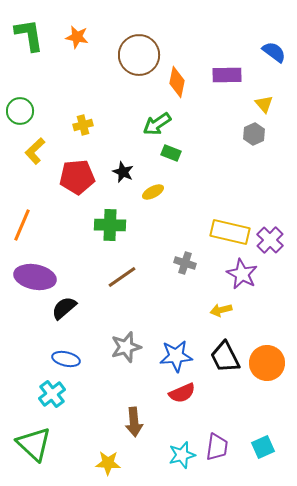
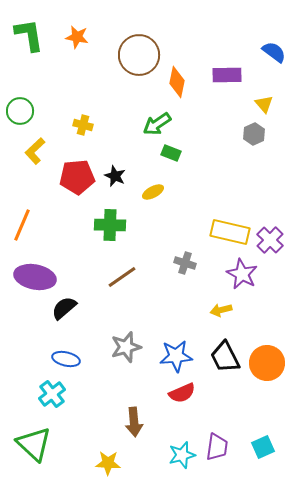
yellow cross: rotated 30 degrees clockwise
black star: moved 8 px left, 4 px down
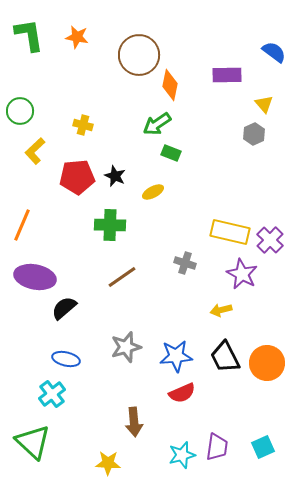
orange diamond: moved 7 px left, 3 px down
green triangle: moved 1 px left, 2 px up
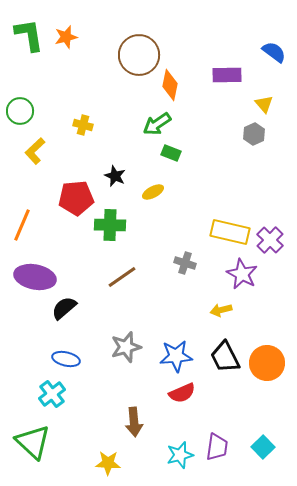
orange star: moved 11 px left; rotated 25 degrees counterclockwise
red pentagon: moved 1 px left, 21 px down
cyan square: rotated 20 degrees counterclockwise
cyan star: moved 2 px left
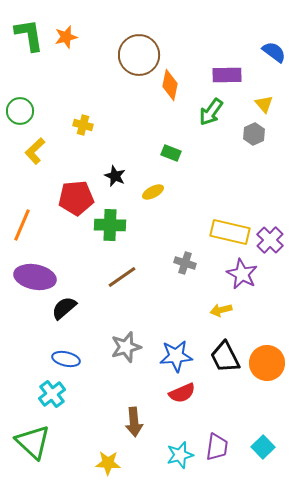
green arrow: moved 54 px right, 12 px up; rotated 20 degrees counterclockwise
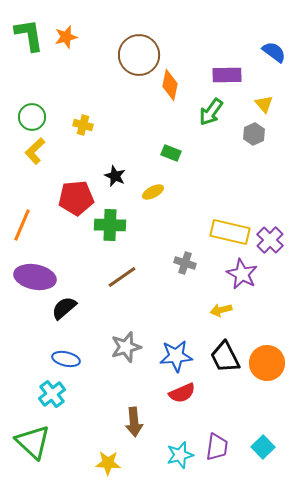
green circle: moved 12 px right, 6 px down
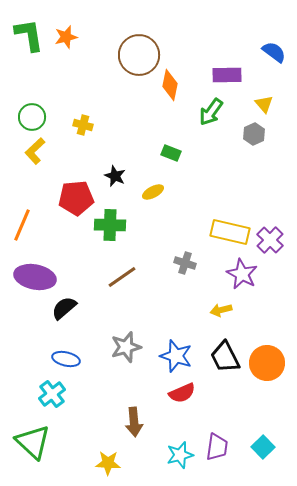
blue star: rotated 24 degrees clockwise
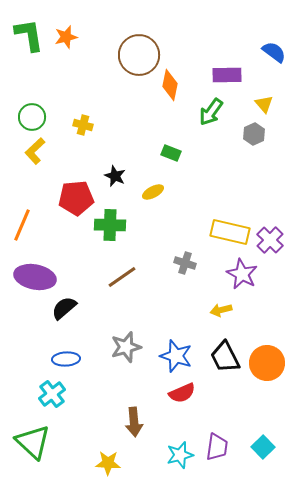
blue ellipse: rotated 16 degrees counterclockwise
